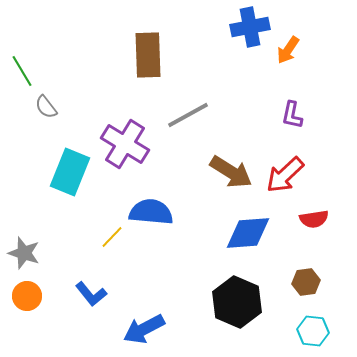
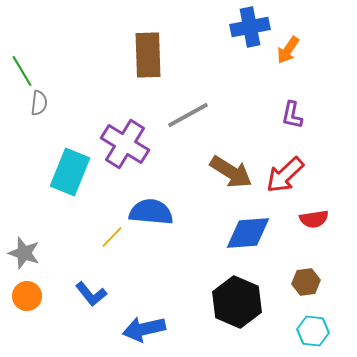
gray semicircle: moved 7 px left, 4 px up; rotated 135 degrees counterclockwise
blue arrow: rotated 15 degrees clockwise
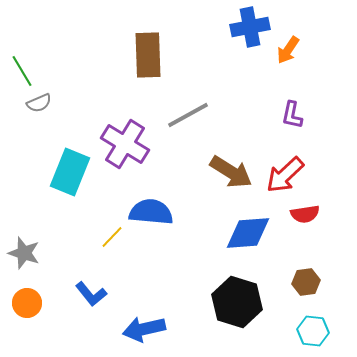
gray semicircle: rotated 60 degrees clockwise
red semicircle: moved 9 px left, 5 px up
orange circle: moved 7 px down
black hexagon: rotated 6 degrees counterclockwise
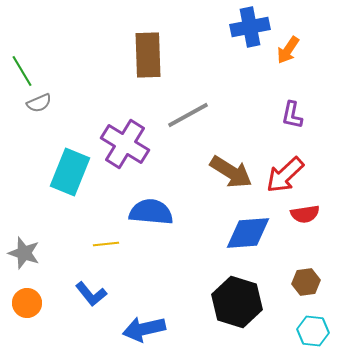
yellow line: moved 6 px left, 7 px down; rotated 40 degrees clockwise
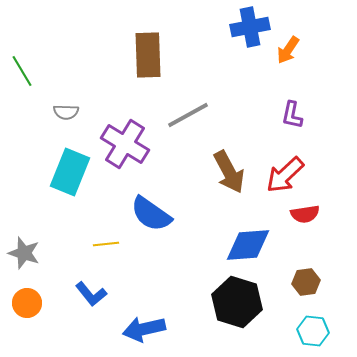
gray semicircle: moved 27 px right, 9 px down; rotated 25 degrees clockwise
brown arrow: moved 2 px left; rotated 30 degrees clockwise
blue semicircle: moved 2 px down; rotated 150 degrees counterclockwise
blue diamond: moved 12 px down
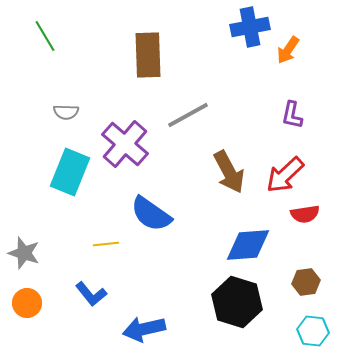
green line: moved 23 px right, 35 px up
purple cross: rotated 9 degrees clockwise
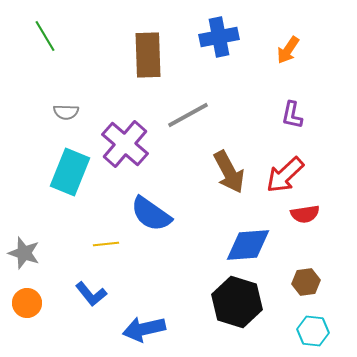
blue cross: moved 31 px left, 10 px down
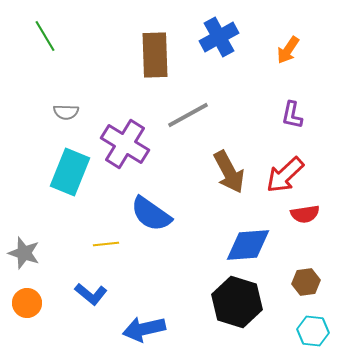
blue cross: rotated 18 degrees counterclockwise
brown rectangle: moved 7 px right
purple cross: rotated 9 degrees counterclockwise
blue L-shape: rotated 12 degrees counterclockwise
